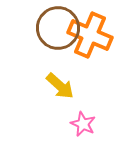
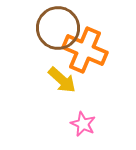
orange cross: moved 5 px left, 15 px down
yellow arrow: moved 2 px right, 6 px up
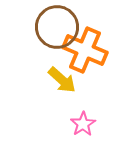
brown circle: moved 1 px left, 1 px up
pink star: rotated 15 degrees clockwise
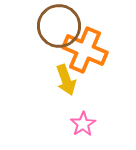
brown circle: moved 2 px right, 1 px up
yellow arrow: moved 4 px right; rotated 28 degrees clockwise
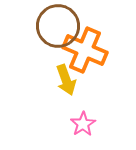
brown circle: moved 1 px left
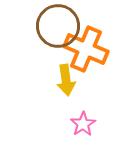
orange cross: moved 1 px right, 1 px up
yellow arrow: rotated 12 degrees clockwise
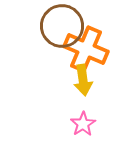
brown circle: moved 4 px right
yellow arrow: moved 17 px right
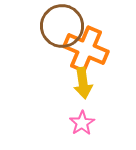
yellow arrow: moved 3 px down
pink star: moved 1 px left, 1 px up
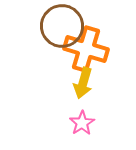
orange cross: rotated 6 degrees counterclockwise
yellow arrow: rotated 24 degrees clockwise
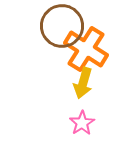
orange cross: rotated 15 degrees clockwise
